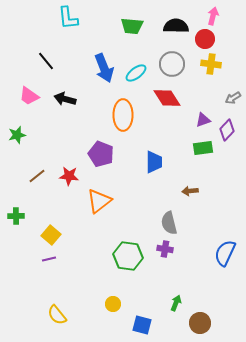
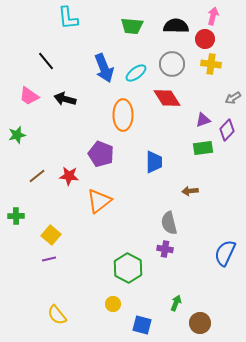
green hexagon: moved 12 px down; rotated 20 degrees clockwise
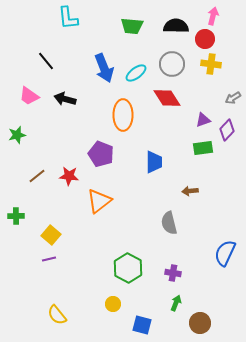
purple cross: moved 8 px right, 24 px down
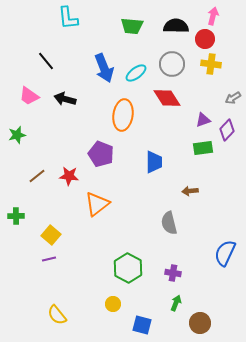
orange ellipse: rotated 8 degrees clockwise
orange triangle: moved 2 px left, 3 px down
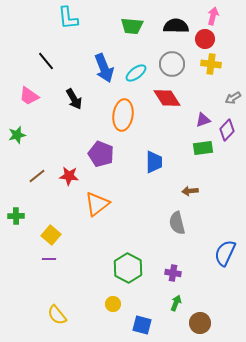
black arrow: moved 9 px right; rotated 135 degrees counterclockwise
gray semicircle: moved 8 px right
purple line: rotated 16 degrees clockwise
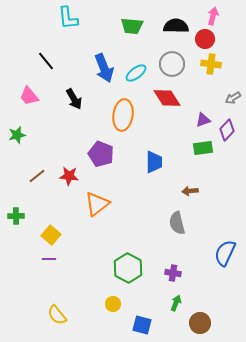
pink trapezoid: rotated 15 degrees clockwise
